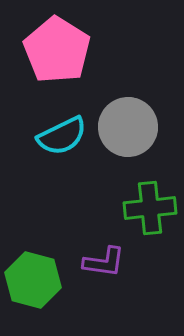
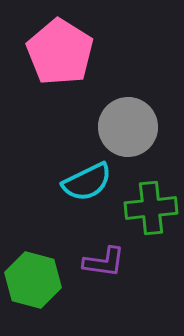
pink pentagon: moved 3 px right, 2 px down
cyan semicircle: moved 25 px right, 46 px down
green cross: moved 1 px right
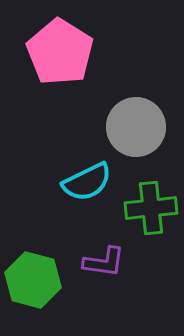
gray circle: moved 8 px right
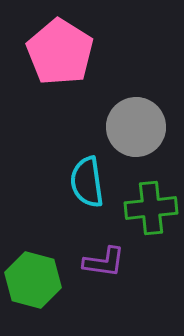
cyan semicircle: rotated 108 degrees clockwise
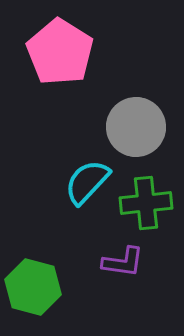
cyan semicircle: rotated 51 degrees clockwise
green cross: moved 5 px left, 5 px up
purple L-shape: moved 19 px right
green hexagon: moved 7 px down
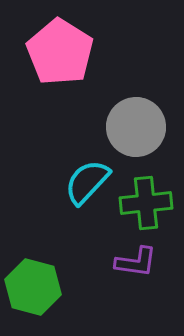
purple L-shape: moved 13 px right
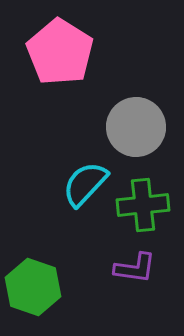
cyan semicircle: moved 2 px left, 2 px down
green cross: moved 3 px left, 2 px down
purple L-shape: moved 1 px left, 6 px down
green hexagon: rotated 4 degrees clockwise
